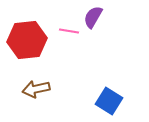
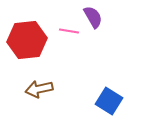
purple semicircle: rotated 120 degrees clockwise
brown arrow: moved 3 px right
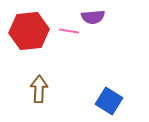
purple semicircle: rotated 115 degrees clockwise
red hexagon: moved 2 px right, 9 px up
brown arrow: rotated 104 degrees clockwise
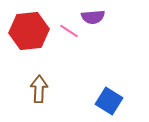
pink line: rotated 24 degrees clockwise
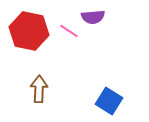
red hexagon: rotated 18 degrees clockwise
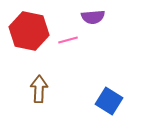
pink line: moved 1 px left, 9 px down; rotated 48 degrees counterclockwise
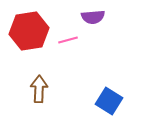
red hexagon: rotated 21 degrees counterclockwise
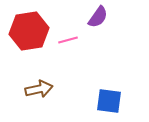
purple semicircle: moved 5 px right; rotated 50 degrees counterclockwise
brown arrow: rotated 76 degrees clockwise
blue square: rotated 24 degrees counterclockwise
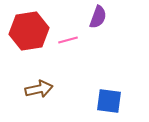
purple semicircle: rotated 15 degrees counterclockwise
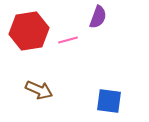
brown arrow: moved 1 px down; rotated 36 degrees clockwise
